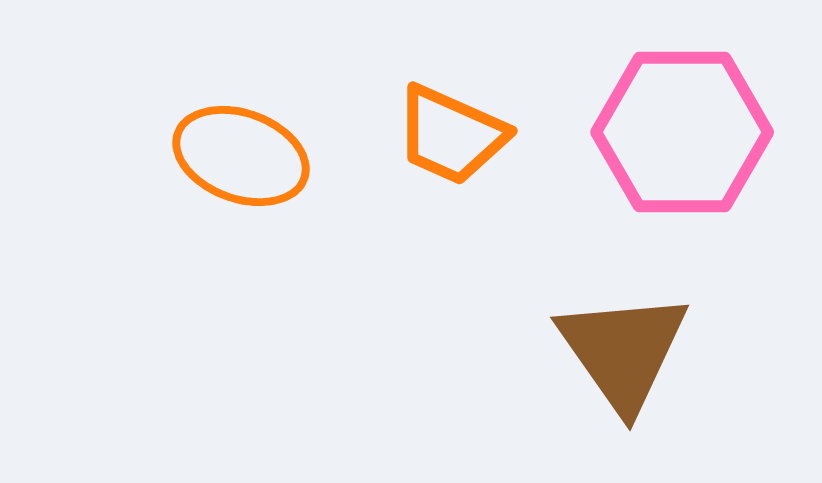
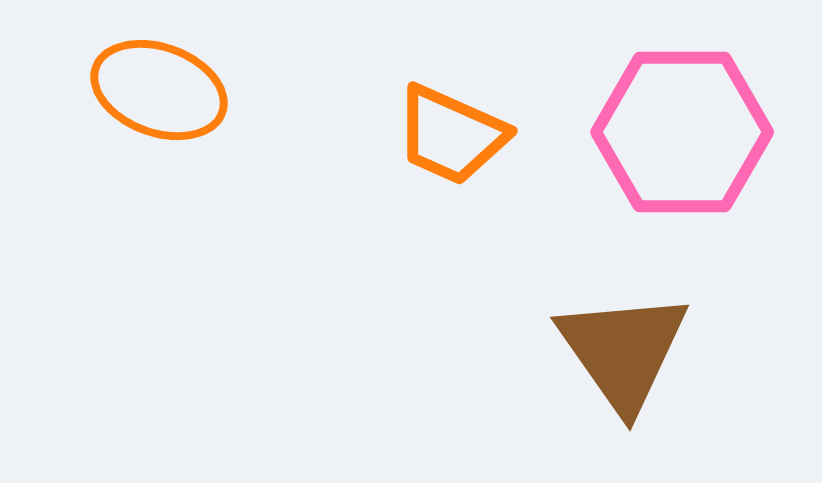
orange ellipse: moved 82 px left, 66 px up
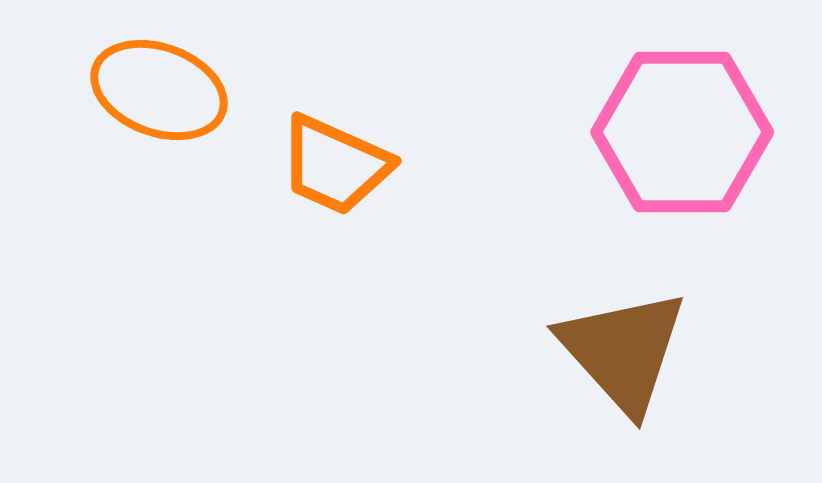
orange trapezoid: moved 116 px left, 30 px down
brown triangle: rotated 7 degrees counterclockwise
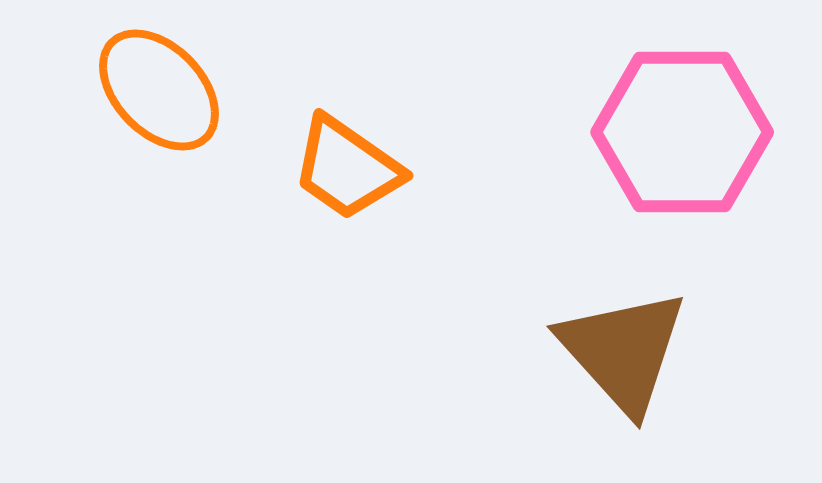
orange ellipse: rotated 26 degrees clockwise
orange trapezoid: moved 12 px right, 3 px down; rotated 11 degrees clockwise
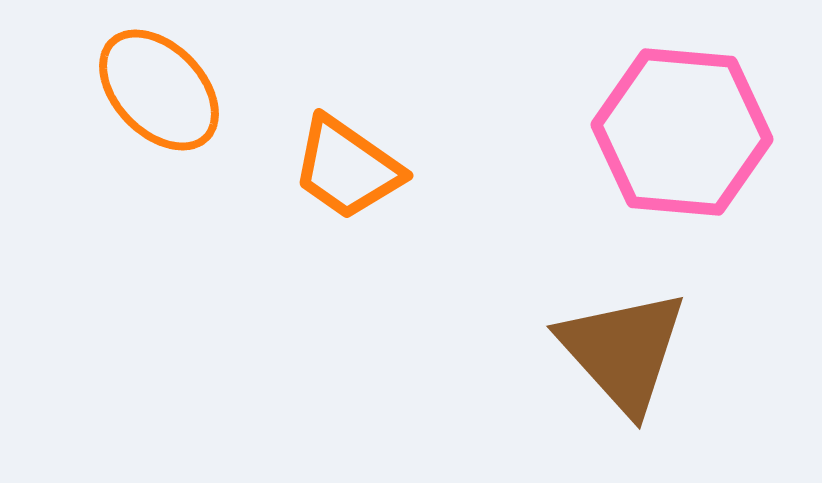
pink hexagon: rotated 5 degrees clockwise
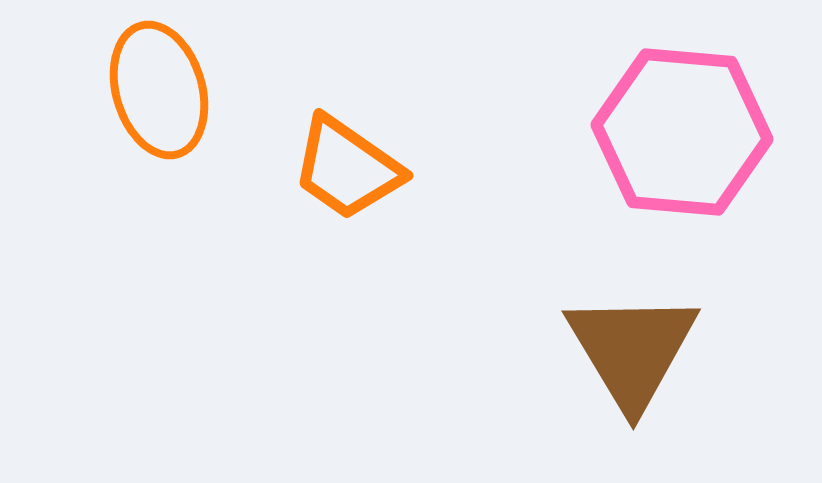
orange ellipse: rotated 28 degrees clockwise
brown triangle: moved 9 px right, 1 px up; rotated 11 degrees clockwise
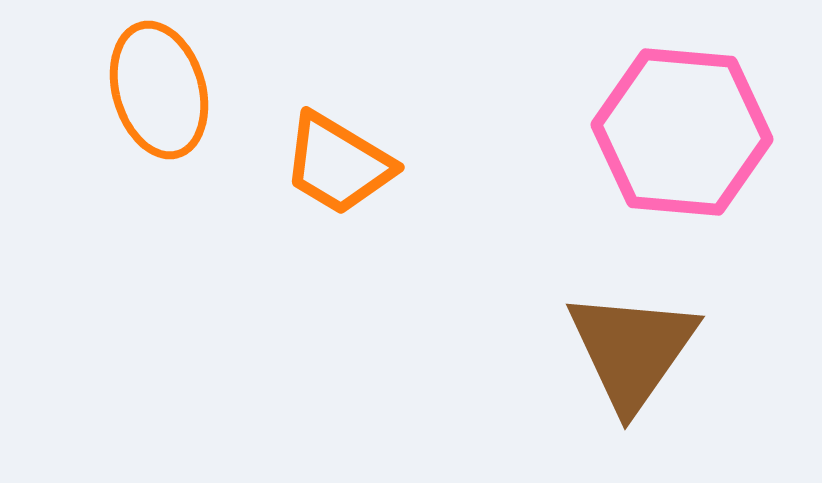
orange trapezoid: moved 9 px left, 4 px up; rotated 4 degrees counterclockwise
brown triangle: rotated 6 degrees clockwise
